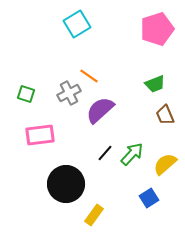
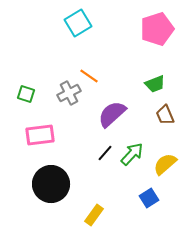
cyan square: moved 1 px right, 1 px up
purple semicircle: moved 12 px right, 4 px down
black circle: moved 15 px left
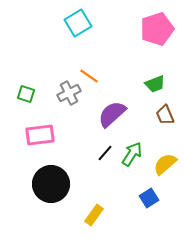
green arrow: rotated 10 degrees counterclockwise
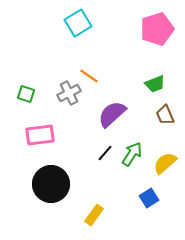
yellow semicircle: moved 1 px up
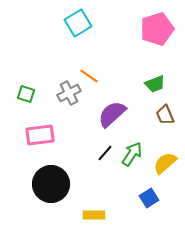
yellow rectangle: rotated 55 degrees clockwise
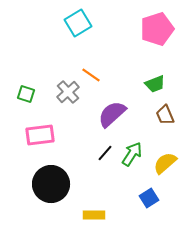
orange line: moved 2 px right, 1 px up
gray cross: moved 1 px left, 1 px up; rotated 15 degrees counterclockwise
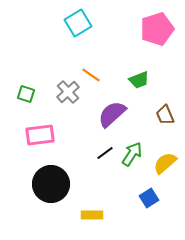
green trapezoid: moved 16 px left, 4 px up
black line: rotated 12 degrees clockwise
yellow rectangle: moved 2 px left
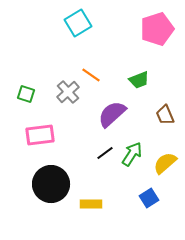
yellow rectangle: moved 1 px left, 11 px up
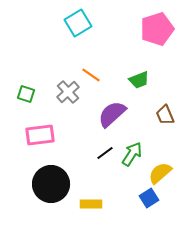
yellow semicircle: moved 5 px left, 10 px down
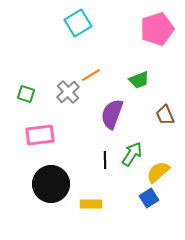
orange line: rotated 66 degrees counterclockwise
purple semicircle: rotated 28 degrees counterclockwise
black line: moved 7 px down; rotated 54 degrees counterclockwise
yellow semicircle: moved 2 px left, 1 px up
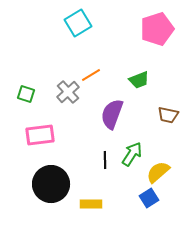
brown trapezoid: moved 3 px right; rotated 55 degrees counterclockwise
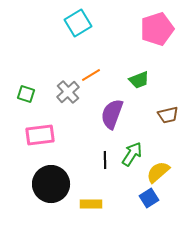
brown trapezoid: rotated 25 degrees counterclockwise
